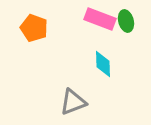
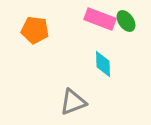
green ellipse: rotated 20 degrees counterclockwise
orange pentagon: moved 1 px right, 2 px down; rotated 12 degrees counterclockwise
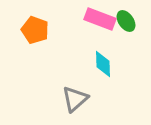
orange pentagon: rotated 12 degrees clockwise
gray triangle: moved 2 px right, 3 px up; rotated 20 degrees counterclockwise
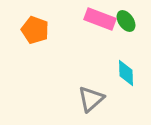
cyan diamond: moved 23 px right, 9 px down
gray triangle: moved 16 px right
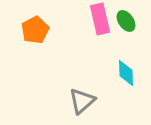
pink rectangle: rotated 56 degrees clockwise
orange pentagon: rotated 24 degrees clockwise
gray triangle: moved 9 px left, 2 px down
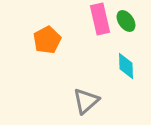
orange pentagon: moved 12 px right, 10 px down
cyan diamond: moved 7 px up
gray triangle: moved 4 px right
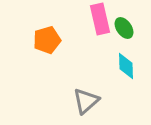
green ellipse: moved 2 px left, 7 px down
orange pentagon: rotated 12 degrees clockwise
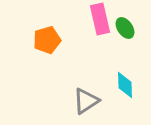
green ellipse: moved 1 px right
cyan diamond: moved 1 px left, 19 px down
gray triangle: rotated 8 degrees clockwise
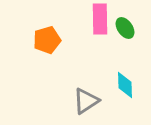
pink rectangle: rotated 12 degrees clockwise
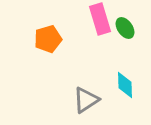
pink rectangle: rotated 16 degrees counterclockwise
orange pentagon: moved 1 px right, 1 px up
gray triangle: moved 1 px up
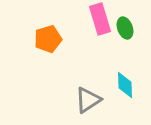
green ellipse: rotated 15 degrees clockwise
gray triangle: moved 2 px right
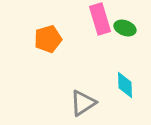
green ellipse: rotated 50 degrees counterclockwise
gray triangle: moved 5 px left, 3 px down
